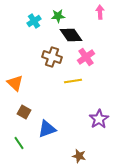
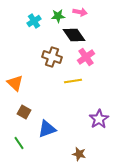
pink arrow: moved 20 px left; rotated 104 degrees clockwise
black diamond: moved 3 px right
brown star: moved 2 px up
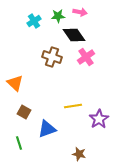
yellow line: moved 25 px down
green line: rotated 16 degrees clockwise
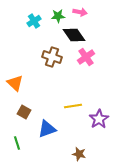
green line: moved 2 px left
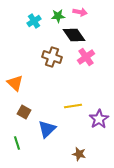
blue triangle: rotated 24 degrees counterclockwise
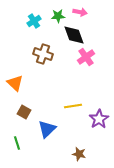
black diamond: rotated 15 degrees clockwise
brown cross: moved 9 px left, 3 px up
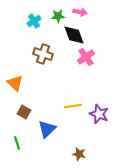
purple star: moved 5 px up; rotated 18 degrees counterclockwise
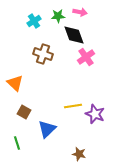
purple star: moved 4 px left
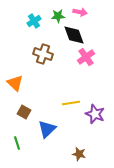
yellow line: moved 2 px left, 3 px up
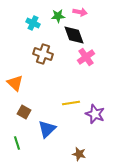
cyan cross: moved 1 px left, 2 px down; rotated 32 degrees counterclockwise
